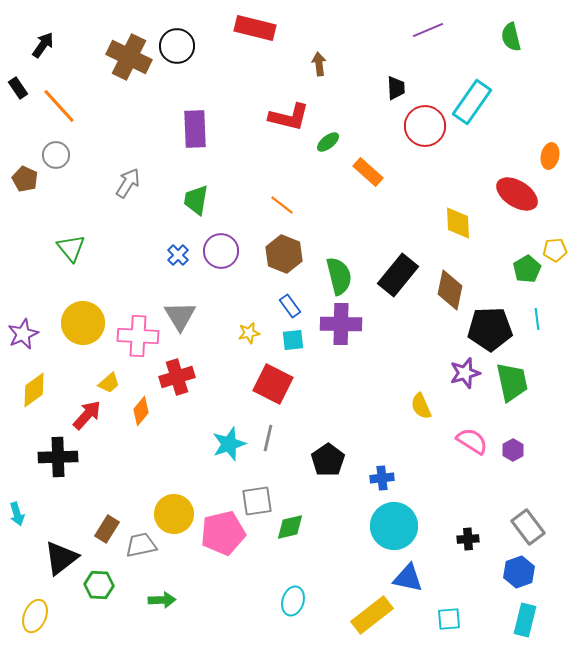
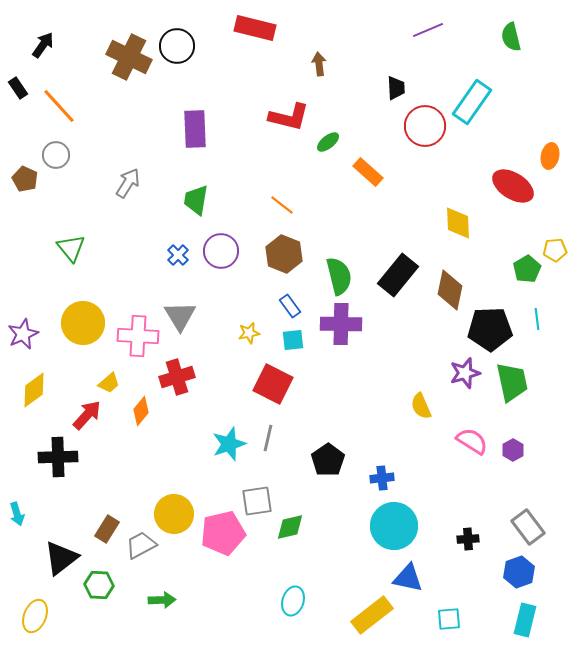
red ellipse at (517, 194): moved 4 px left, 8 px up
gray trapezoid at (141, 545): rotated 16 degrees counterclockwise
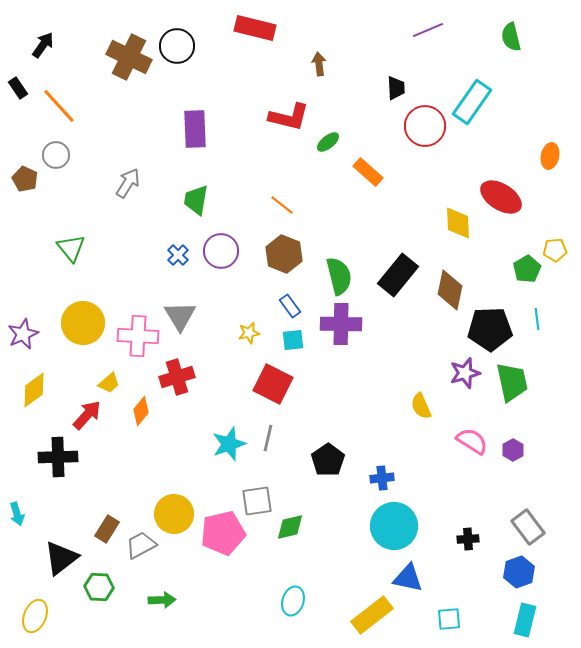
red ellipse at (513, 186): moved 12 px left, 11 px down
green hexagon at (99, 585): moved 2 px down
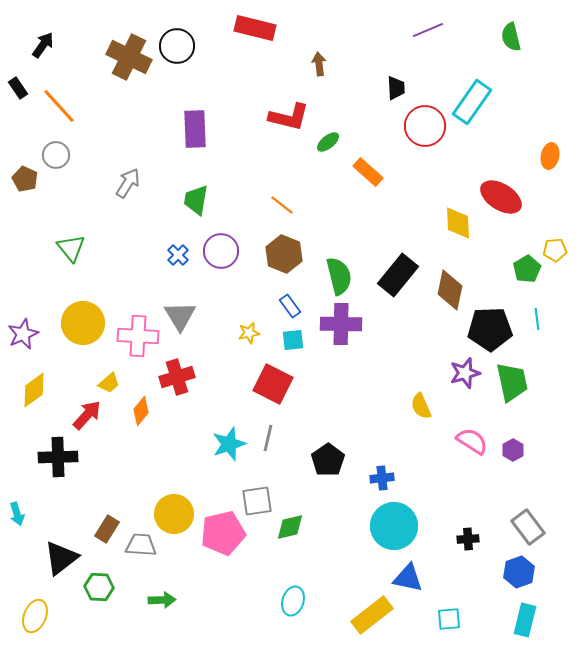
gray trapezoid at (141, 545): rotated 32 degrees clockwise
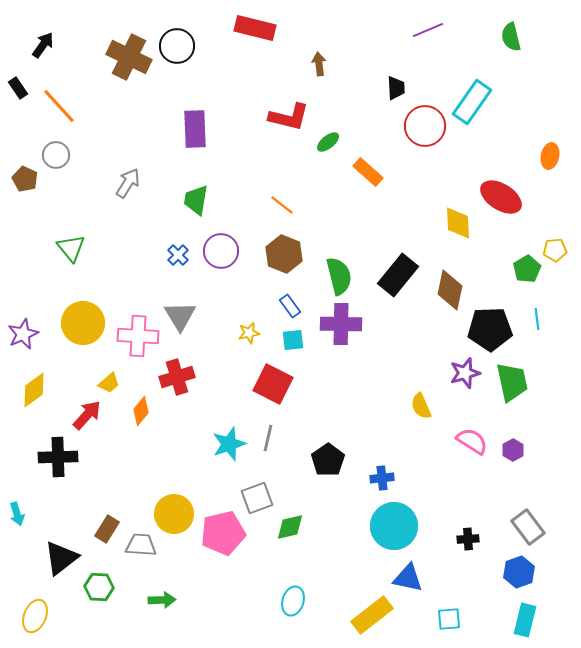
gray square at (257, 501): moved 3 px up; rotated 12 degrees counterclockwise
